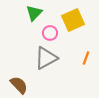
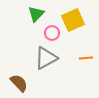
green triangle: moved 2 px right, 1 px down
pink circle: moved 2 px right
orange line: rotated 64 degrees clockwise
brown semicircle: moved 2 px up
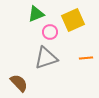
green triangle: rotated 24 degrees clockwise
pink circle: moved 2 px left, 1 px up
gray triangle: rotated 10 degrees clockwise
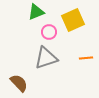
green triangle: moved 2 px up
pink circle: moved 1 px left
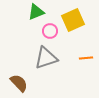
pink circle: moved 1 px right, 1 px up
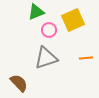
pink circle: moved 1 px left, 1 px up
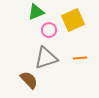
orange line: moved 6 px left
brown semicircle: moved 10 px right, 3 px up
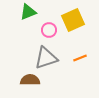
green triangle: moved 8 px left
orange line: rotated 16 degrees counterclockwise
brown semicircle: moved 1 px right; rotated 48 degrees counterclockwise
